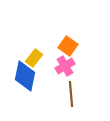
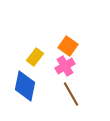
yellow rectangle: moved 1 px right, 1 px up
blue diamond: moved 10 px down
brown line: rotated 25 degrees counterclockwise
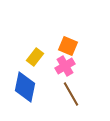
orange square: rotated 12 degrees counterclockwise
blue diamond: moved 1 px down
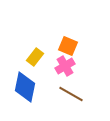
brown line: rotated 30 degrees counterclockwise
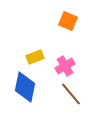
orange square: moved 25 px up
yellow rectangle: rotated 30 degrees clockwise
brown line: rotated 20 degrees clockwise
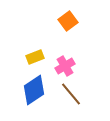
orange square: rotated 30 degrees clockwise
blue diamond: moved 9 px right, 3 px down; rotated 44 degrees clockwise
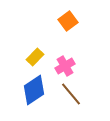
yellow rectangle: rotated 24 degrees counterclockwise
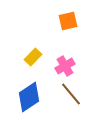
orange square: rotated 24 degrees clockwise
yellow rectangle: moved 2 px left
blue diamond: moved 5 px left, 7 px down
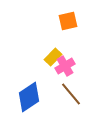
yellow rectangle: moved 20 px right
